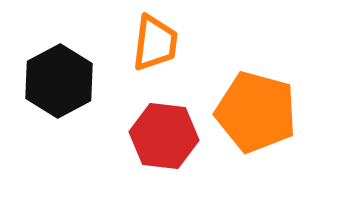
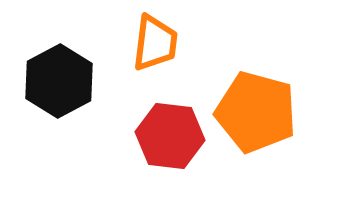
red hexagon: moved 6 px right
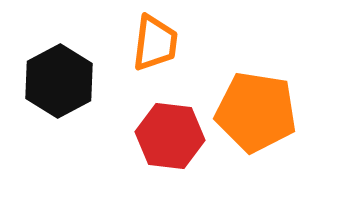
orange pentagon: rotated 6 degrees counterclockwise
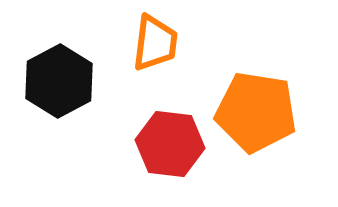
red hexagon: moved 8 px down
